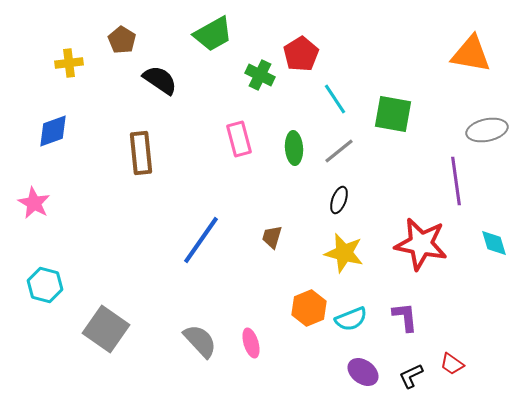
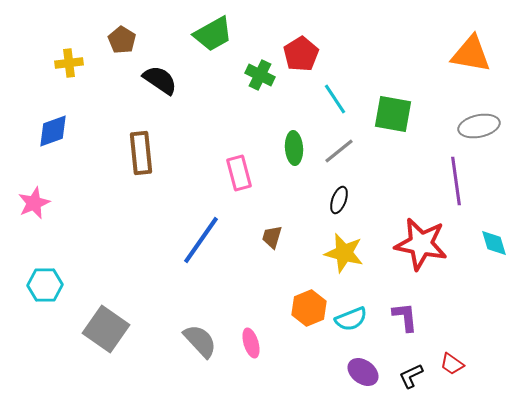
gray ellipse: moved 8 px left, 4 px up
pink rectangle: moved 34 px down
pink star: rotated 20 degrees clockwise
cyan hexagon: rotated 16 degrees counterclockwise
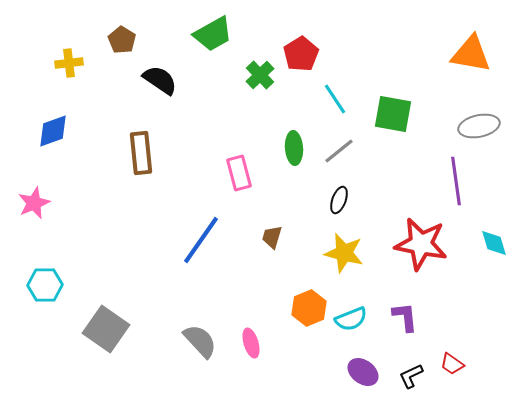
green cross: rotated 20 degrees clockwise
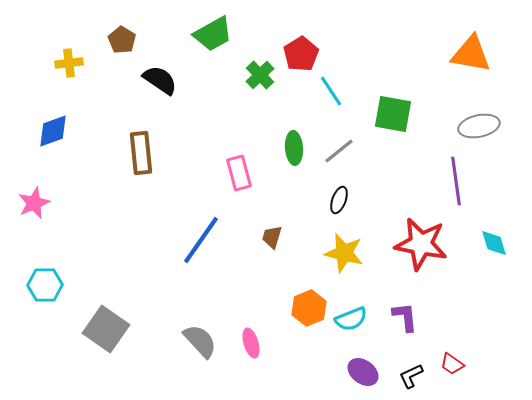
cyan line: moved 4 px left, 8 px up
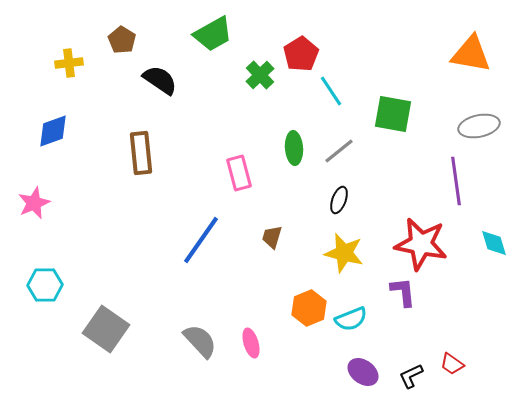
purple L-shape: moved 2 px left, 25 px up
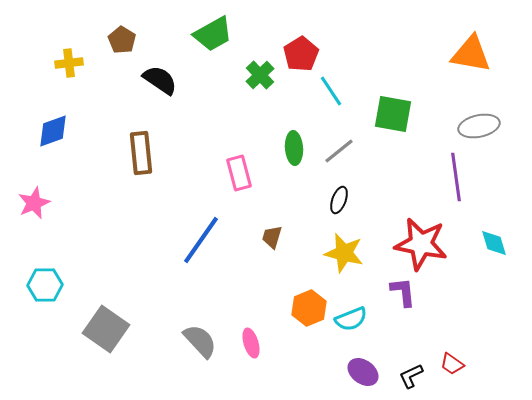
purple line: moved 4 px up
